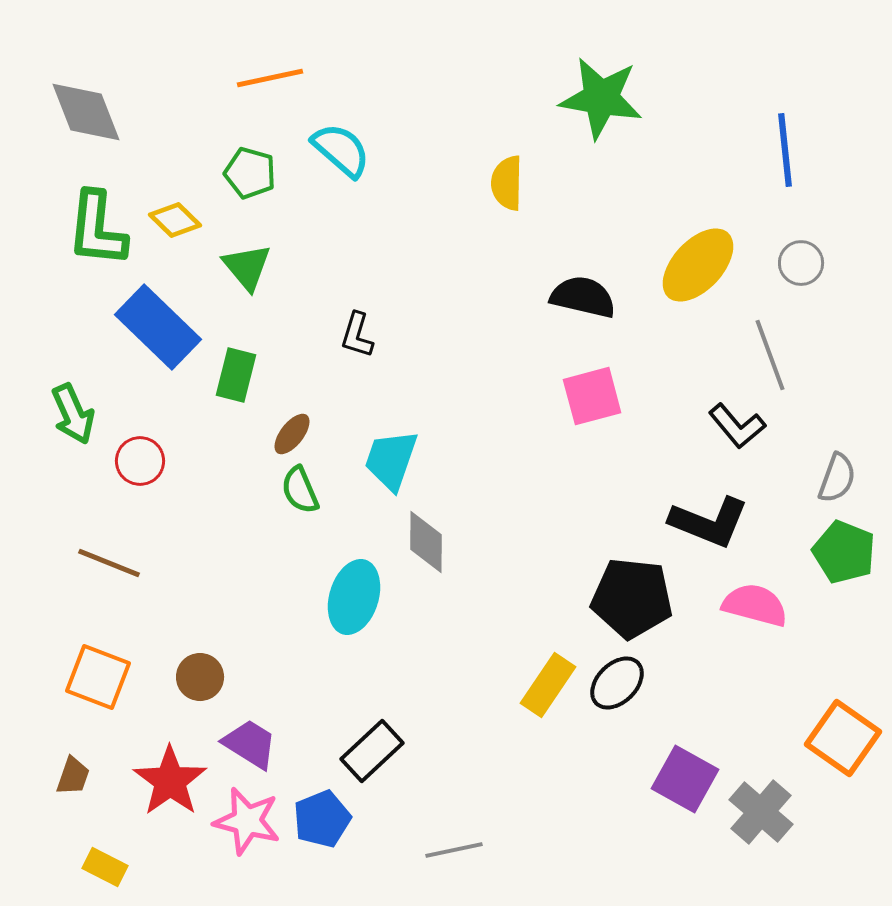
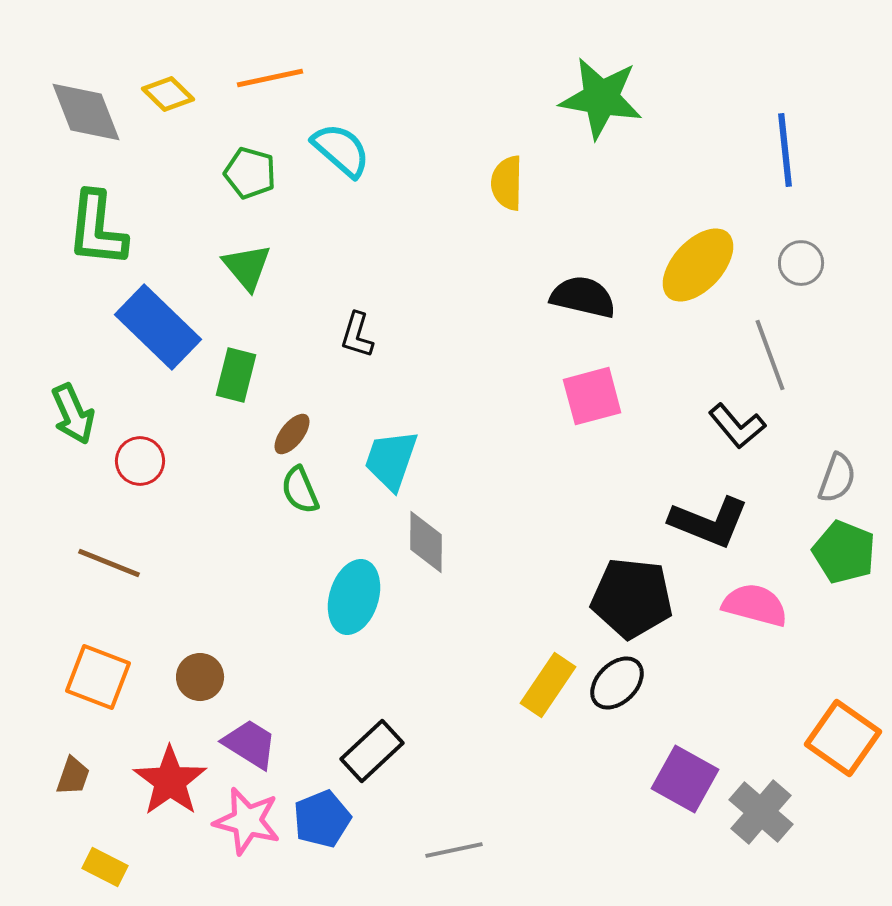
yellow diamond at (175, 220): moved 7 px left, 126 px up
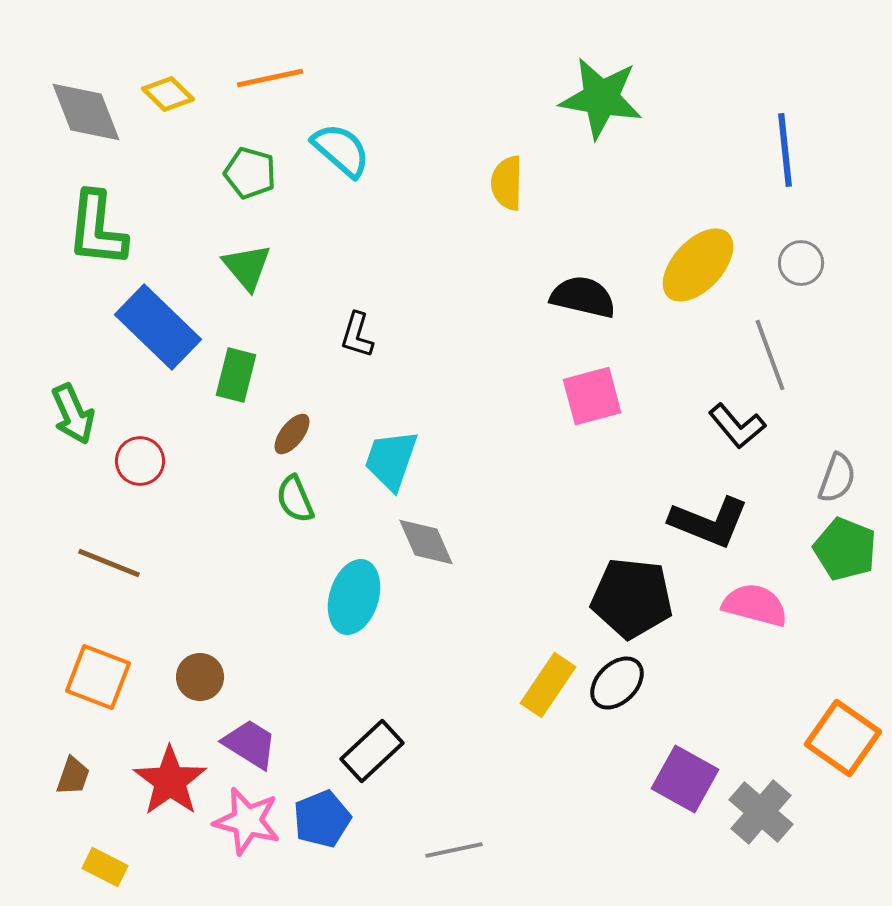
green semicircle at (300, 490): moved 5 px left, 9 px down
gray diamond at (426, 542): rotated 24 degrees counterclockwise
green pentagon at (844, 552): moved 1 px right, 3 px up
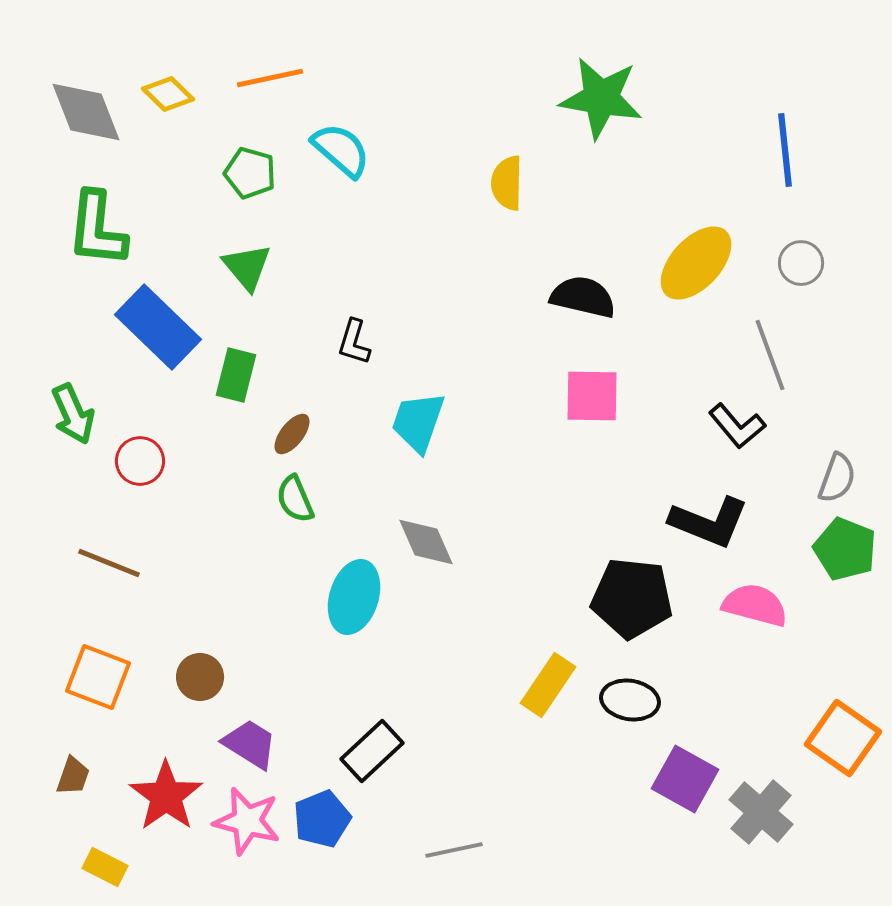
yellow ellipse at (698, 265): moved 2 px left, 2 px up
black L-shape at (357, 335): moved 3 px left, 7 px down
pink square at (592, 396): rotated 16 degrees clockwise
cyan trapezoid at (391, 460): moved 27 px right, 38 px up
black ellipse at (617, 683): moved 13 px right, 17 px down; rotated 54 degrees clockwise
red star at (170, 781): moved 4 px left, 15 px down
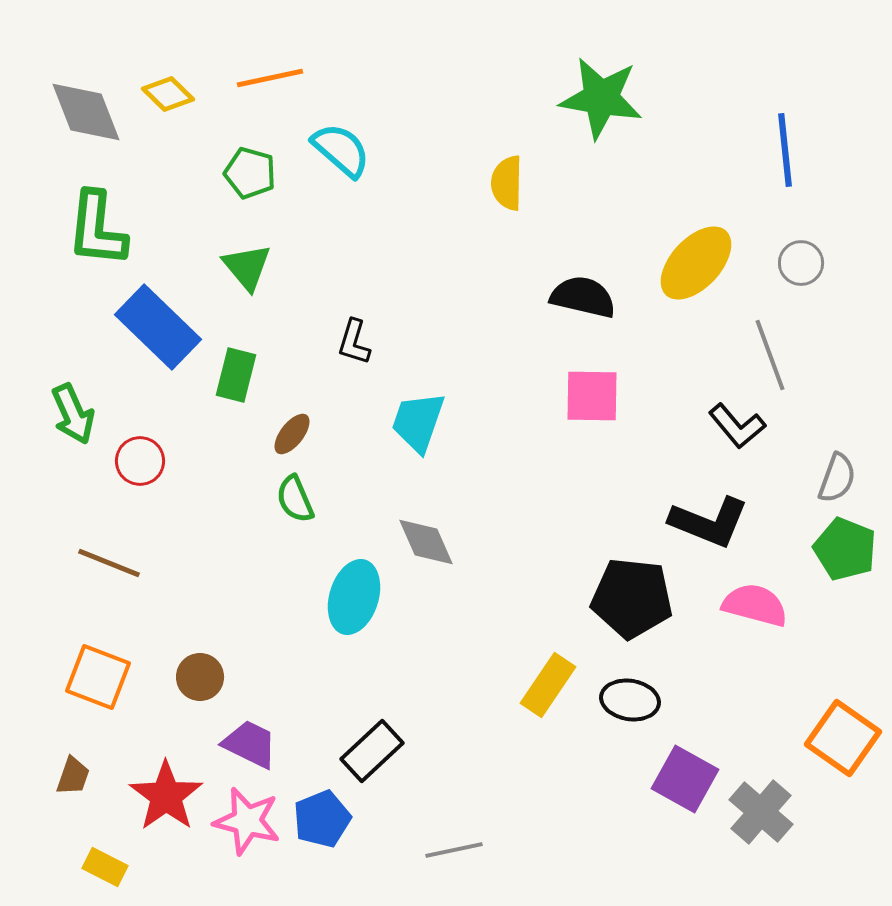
purple trapezoid at (250, 744): rotated 6 degrees counterclockwise
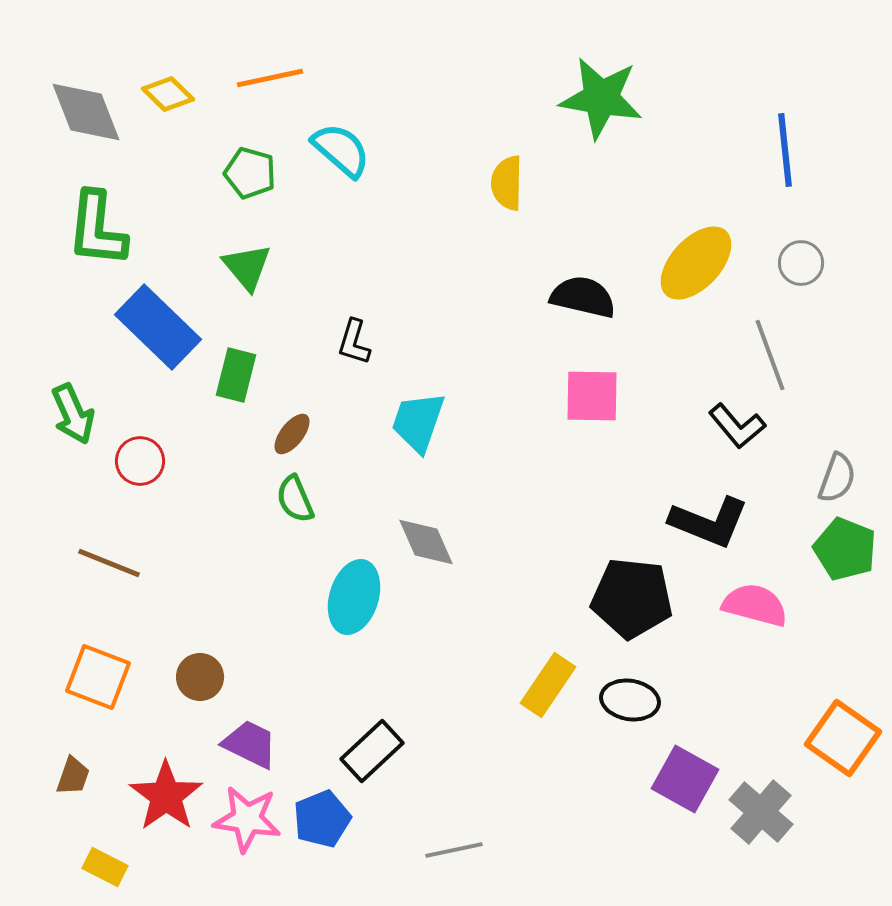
pink star at (247, 821): moved 2 px up; rotated 6 degrees counterclockwise
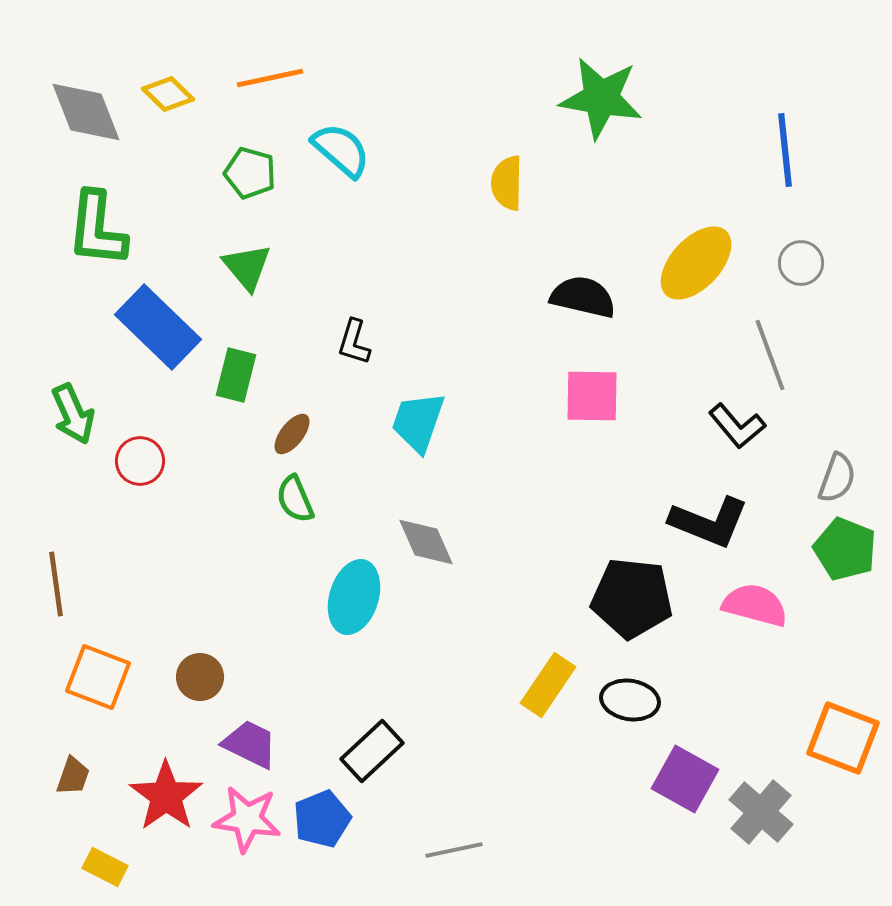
brown line at (109, 563): moved 53 px left, 21 px down; rotated 60 degrees clockwise
orange square at (843, 738): rotated 14 degrees counterclockwise
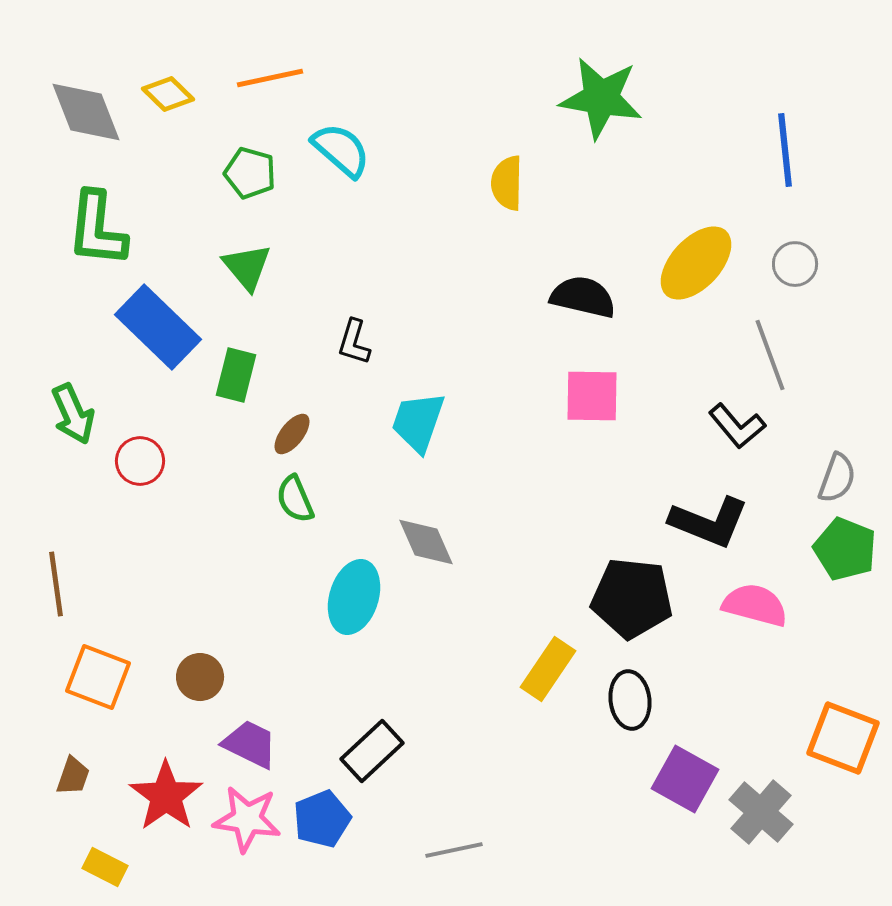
gray circle at (801, 263): moved 6 px left, 1 px down
yellow rectangle at (548, 685): moved 16 px up
black ellipse at (630, 700): rotated 74 degrees clockwise
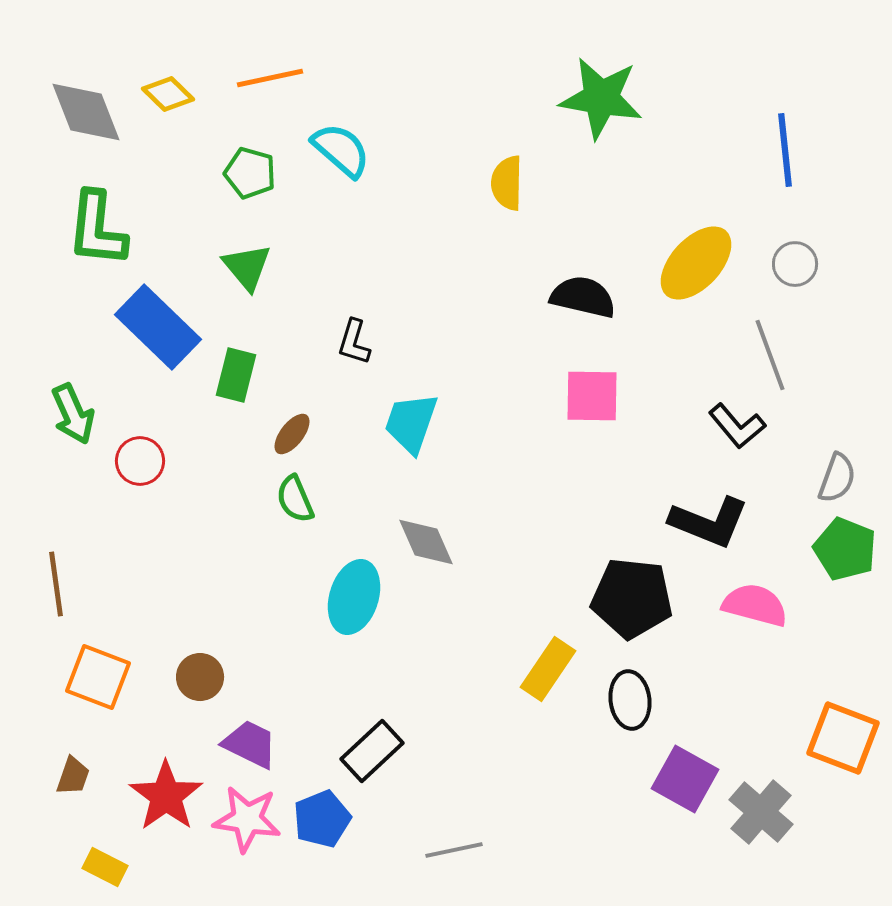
cyan trapezoid at (418, 422): moved 7 px left, 1 px down
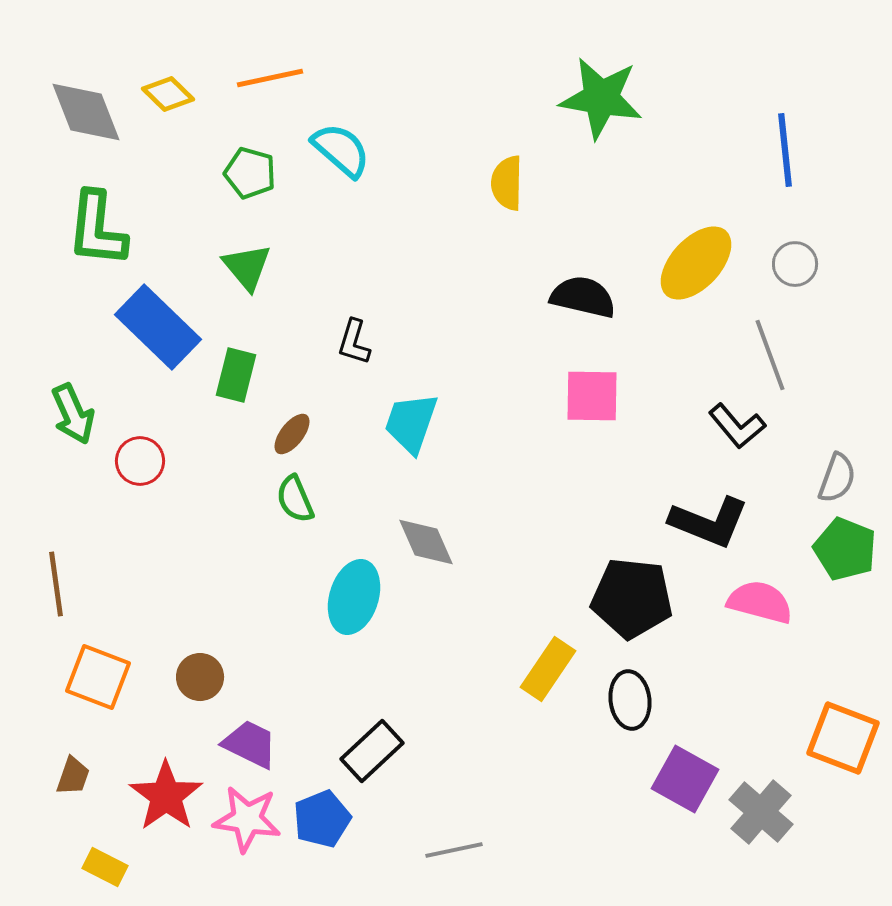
pink semicircle at (755, 605): moved 5 px right, 3 px up
